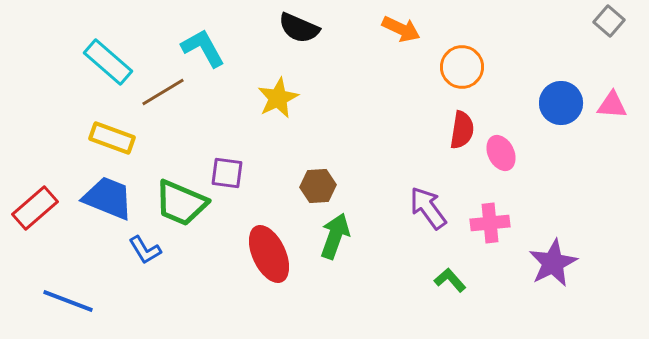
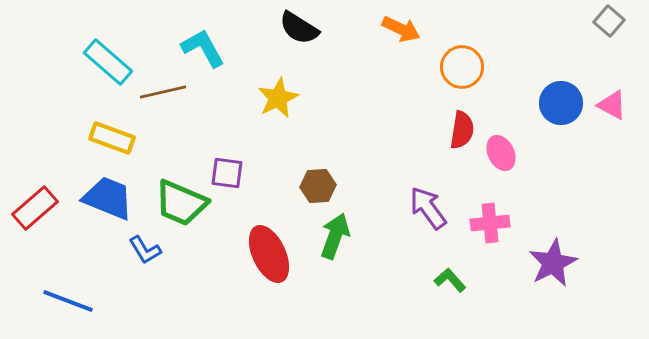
black semicircle: rotated 9 degrees clockwise
brown line: rotated 18 degrees clockwise
pink triangle: rotated 24 degrees clockwise
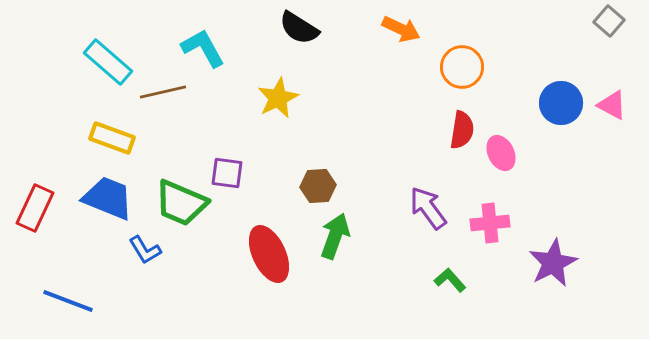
red rectangle: rotated 24 degrees counterclockwise
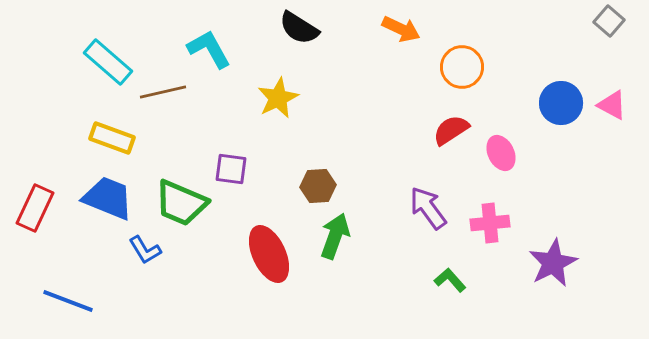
cyan L-shape: moved 6 px right, 1 px down
red semicircle: moved 11 px left; rotated 132 degrees counterclockwise
purple square: moved 4 px right, 4 px up
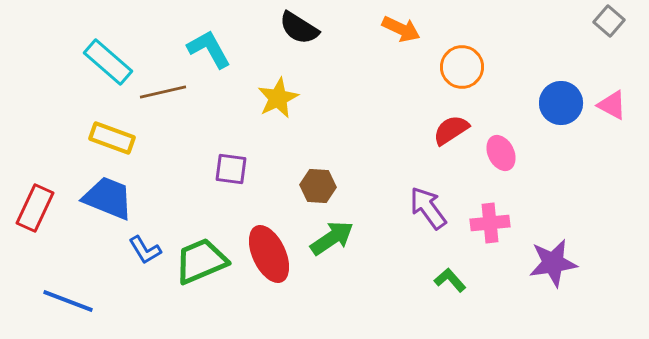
brown hexagon: rotated 8 degrees clockwise
green trapezoid: moved 20 px right, 58 px down; rotated 134 degrees clockwise
green arrow: moved 3 px left, 2 px down; rotated 36 degrees clockwise
purple star: rotated 18 degrees clockwise
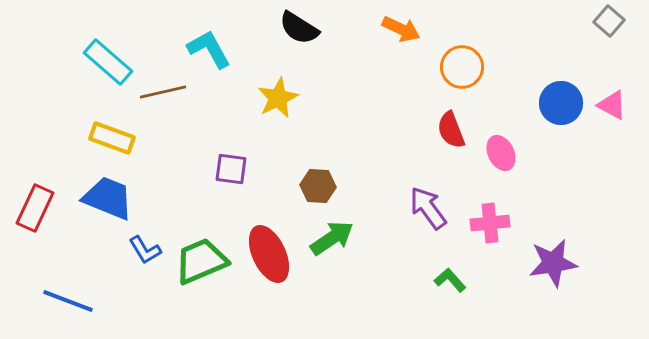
red semicircle: rotated 78 degrees counterclockwise
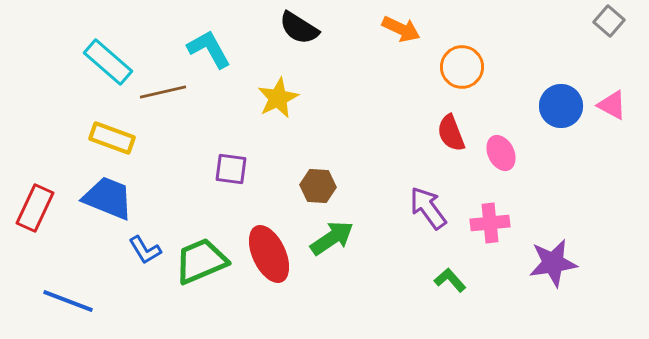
blue circle: moved 3 px down
red semicircle: moved 3 px down
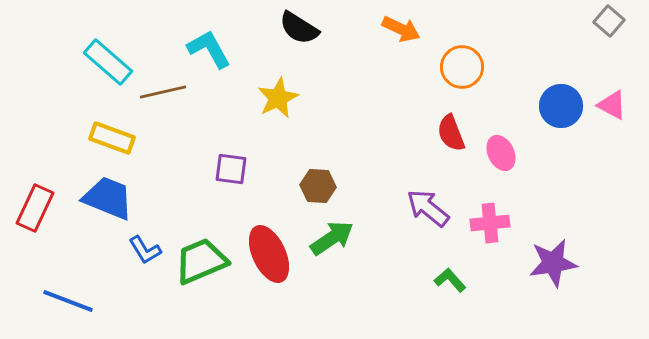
purple arrow: rotated 15 degrees counterclockwise
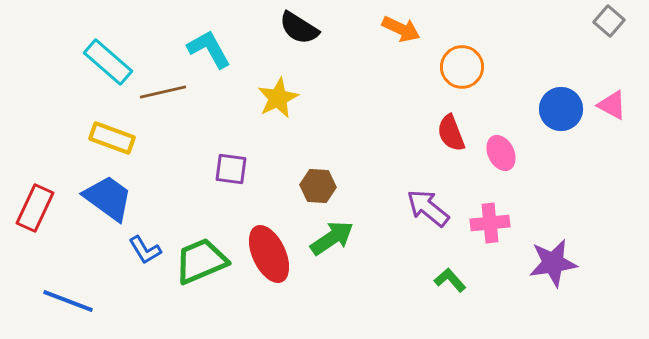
blue circle: moved 3 px down
blue trapezoid: rotated 14 degrees clockwise
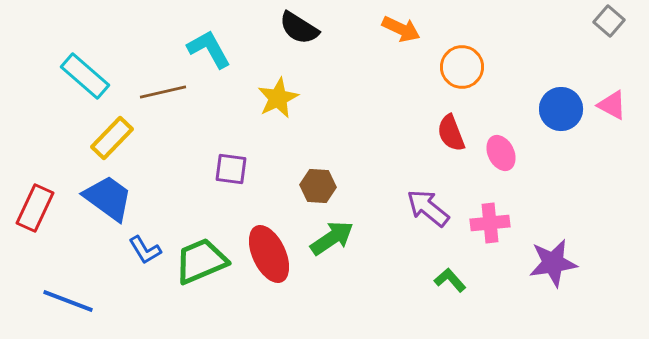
cyan rectangle: moved 23 px left, 14 px down
yellow rectangle: rotated 66 degrees counterclockwise
